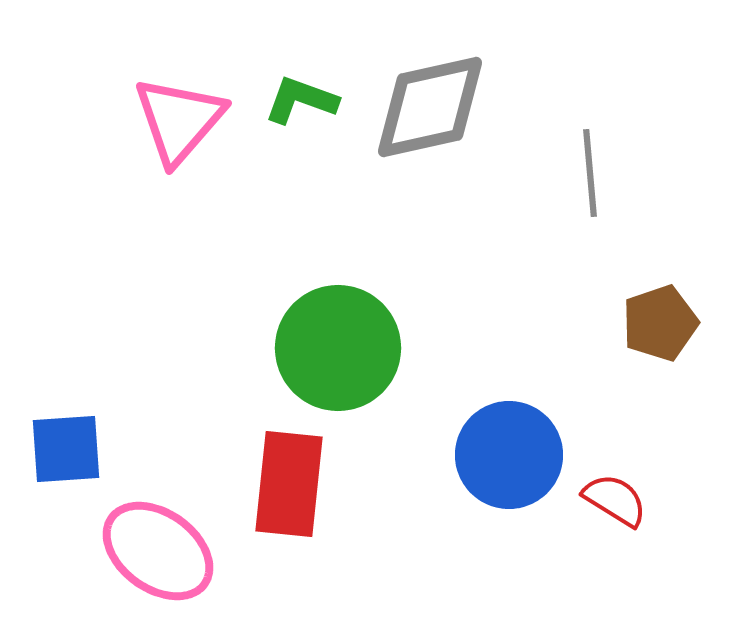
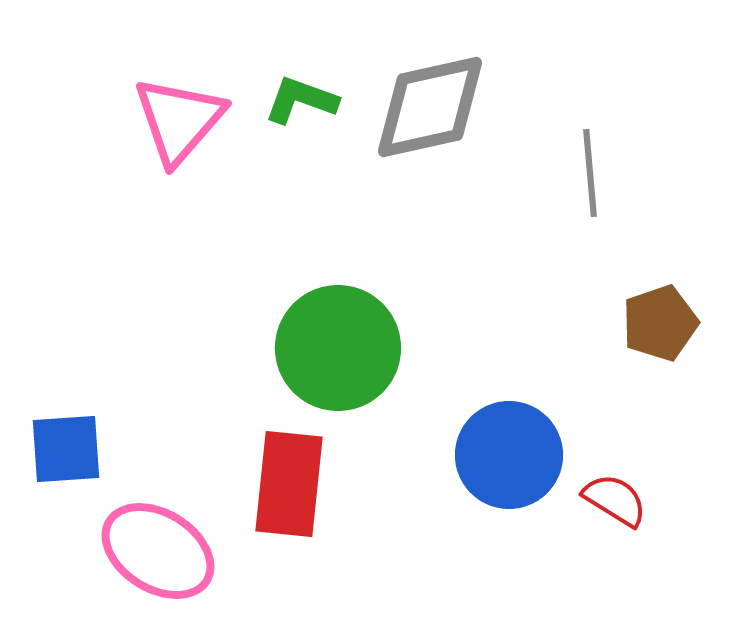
pink ellipse: rotated 4 degrees counterclockwise
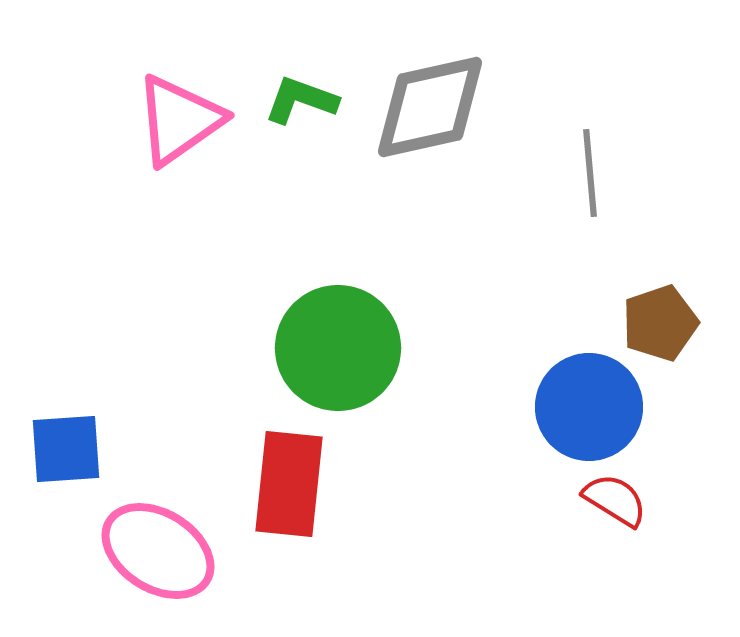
pink triangle: rotated 14 degrees clockwise
blue circle: moved 80 px right, 48 px up
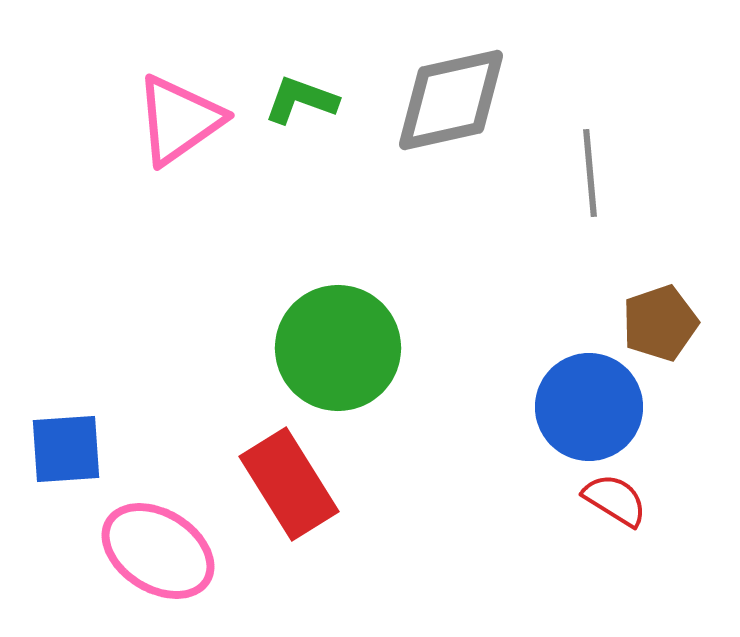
gray diamond: moved 21 px right, 7 px up
red rectangle: rotated 38 degrees counterclockwise
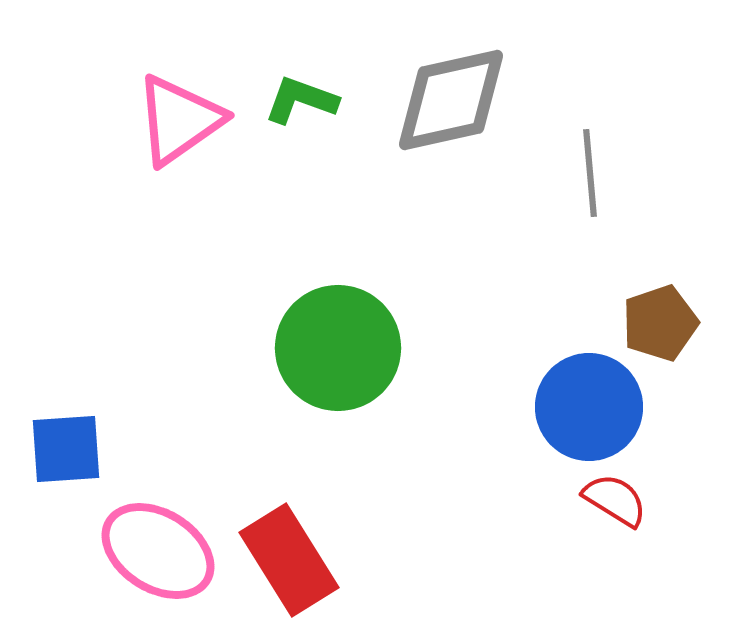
red rectangle: moved 76 px down
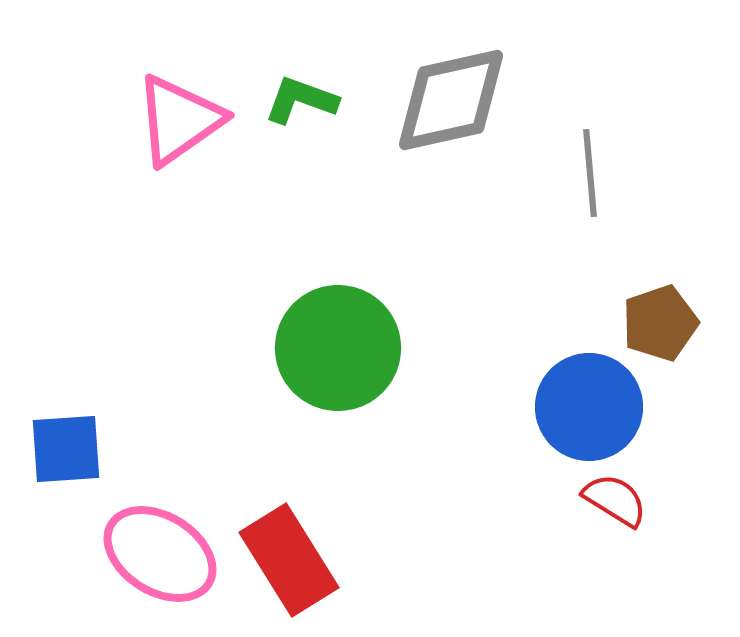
pink ellipse: moved 2 px right, 3 px down
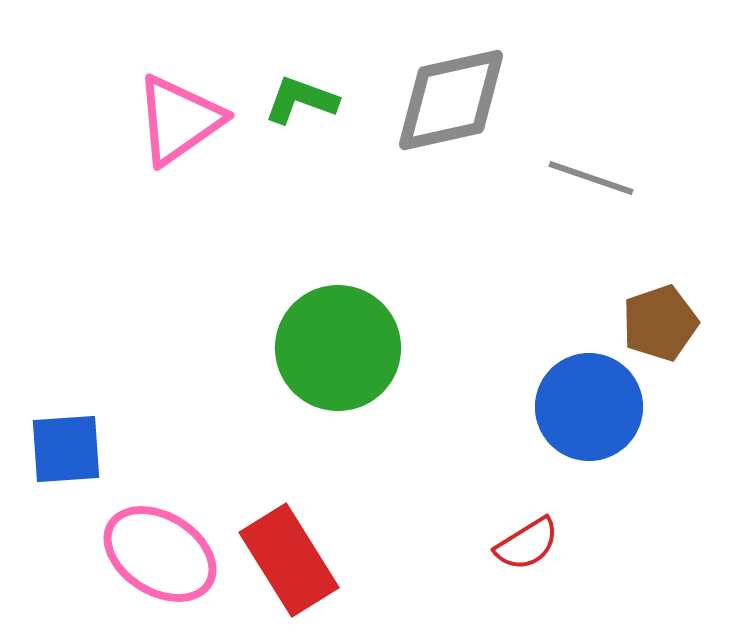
gray line: moved 1 px right, 5 px down; rotated 66 degrees counterclockwise
red semicircle: moved 88 px left, 44 px down; rotated 116 degrees clockwise
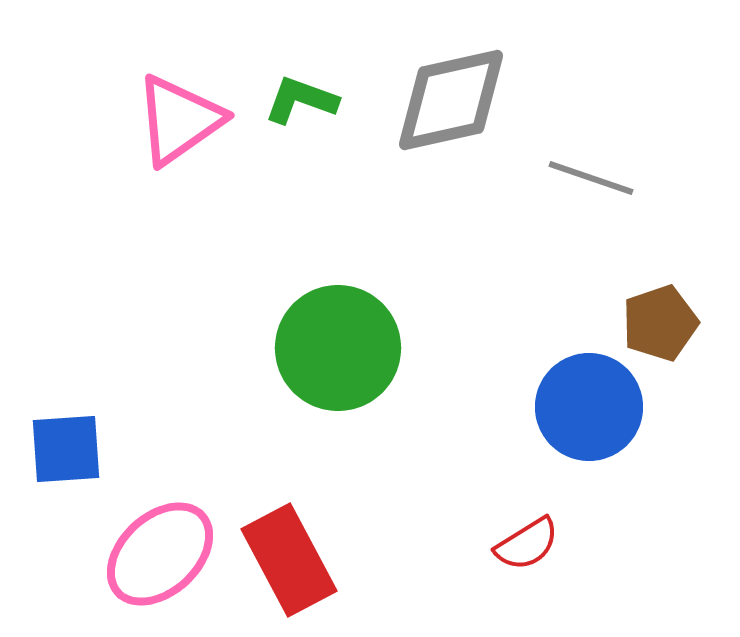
pink ellipse: rotated 75 degrees counterclockwise
red rectangle: rotated 4 degrees clockwise
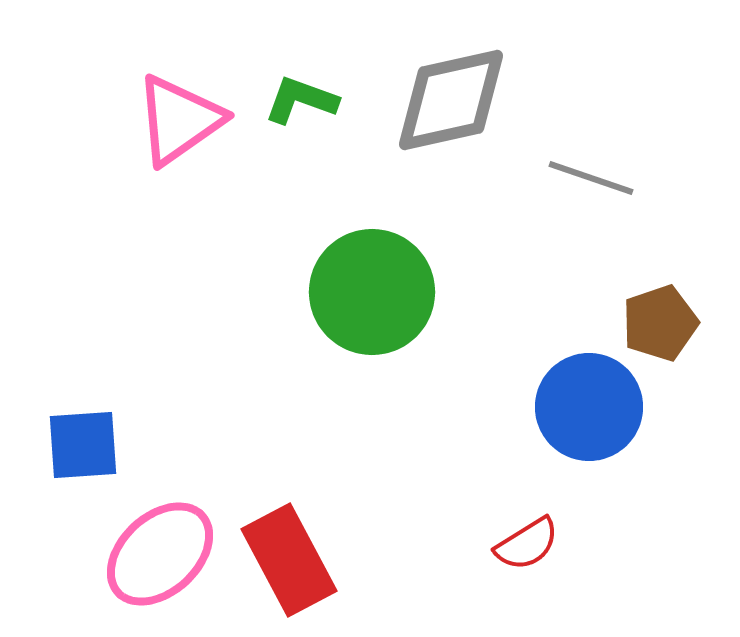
green circle: moved 34 px right, 56 px up
blue square: moved 17 px right, 4 px up
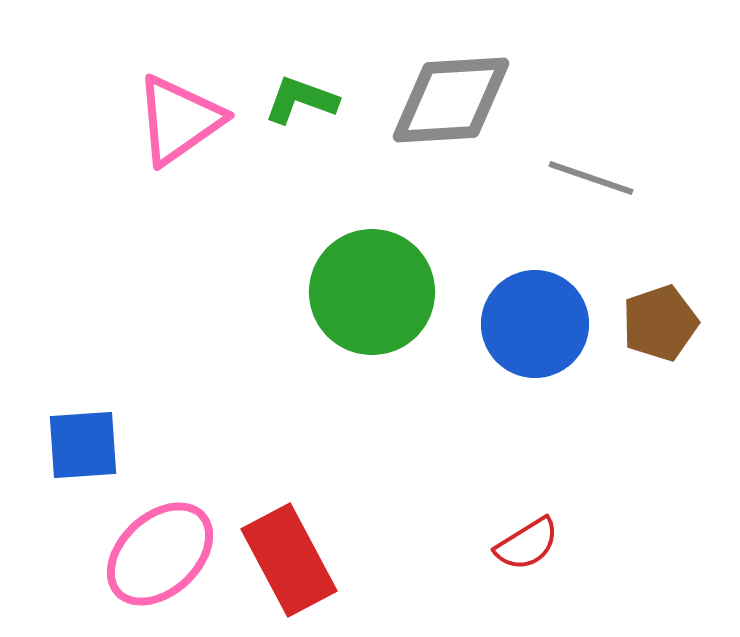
gray diamond: rotated 9 degrees clockwise
blue circle: moved 54 px left, 83 px up
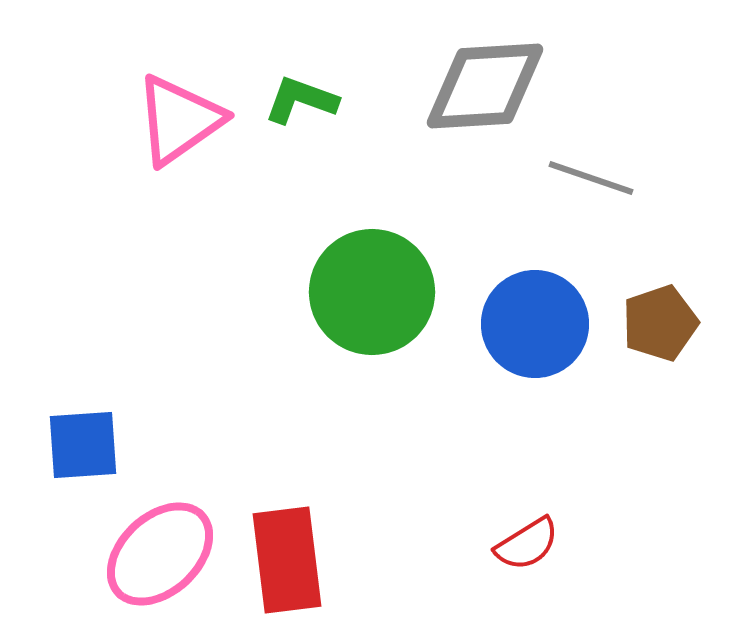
gray diamond: moved 34 px right, 14 px up
red rectangle: moved 2 px left; rotated 21 degrees clockwise
